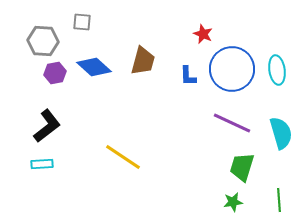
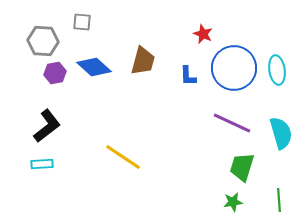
blue circle: moved 2 px right, 1 px up
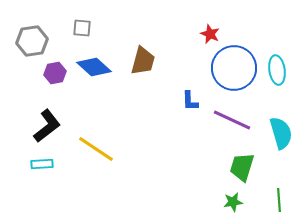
gray square: moved 6 px down
red star: moved 7 px right
gray hexagon: moved 11 px left; rotated 12 degrees counterclockwise
blue L-shape: moved 2 px right, 25 px down
purple line: moved 3 px up
yellow line: moved 27 px left, 8 px up
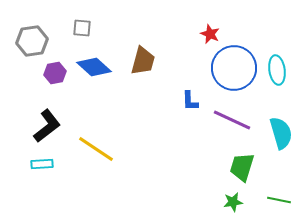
green line: rotated 75 degrees counterclockwise
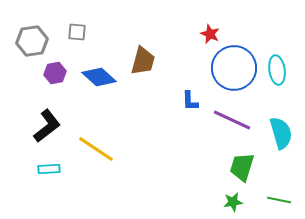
gray square: moved 5 px left, 4 px down
blue diamond: moved 5 px right, 10 px down
cyan rectangle: moved 7 px right, 5 px down
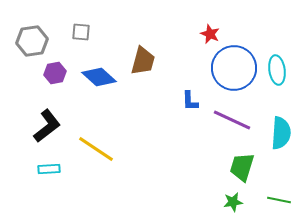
gray square: moved 4 px right
cyan semicircle: rotated 20 degrees clockwise
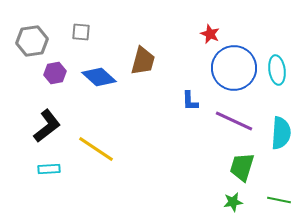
purple line: moved 2 px right, 1 px down
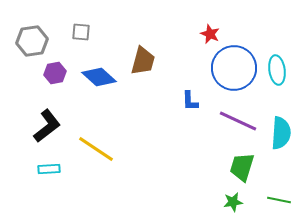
purple line: moved 4 px right
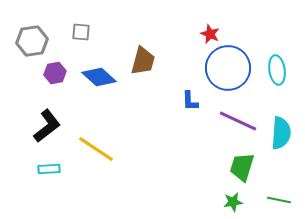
blue circle: moved 6 px left
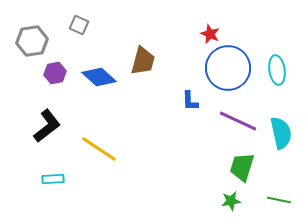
gray square: moved 2 px left, 7 px up; rotated 18 degrees clockwise
cyan semicircle: rotated 16 degrees counterclockwise
yellow line: moved 3 px right
cyan rectangle: moved 4 px right, 10 px down
green star: moved 2 px left, 1 px up
